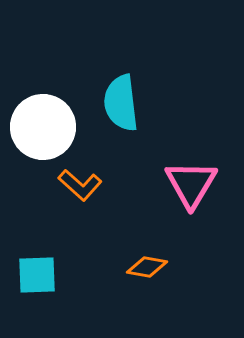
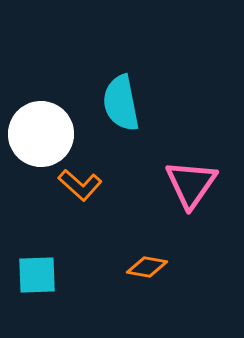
cyan semicircle: rotated 4 degrees counterclockwise
white circle: moved 2 px left, 7 px down
pink triangle: rotated 4 degrees clockwise
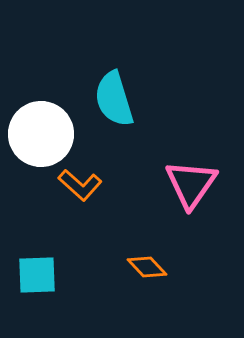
cyan semicircle: moved 7 px left, 4 px up; rotated 6 degrees counterclockwise
orange diamond: rotated 36 degrees clockwise
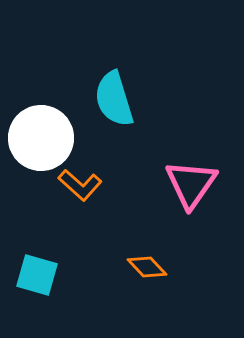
white circle: moved 4 px down
cyan square: rotated 18 degrees clockwise
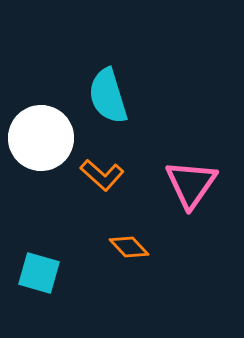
cyan semicircle: moved 6 px left, 3 px up
orange L-shape: moved 22 px right, 10 px up
orange diamond: moved 18 px left, 20 px up
cyan square: moved 2 px right, 2 px up
